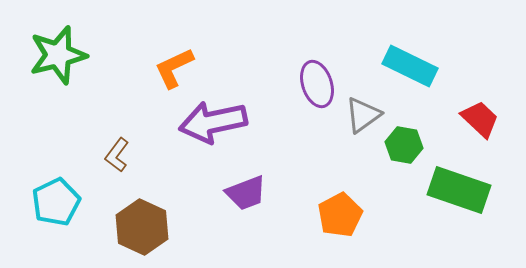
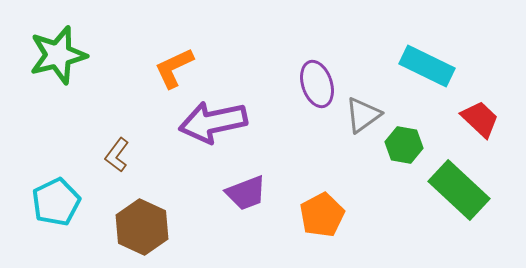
cyan rectangle: moved 17 px right
green rectangle: rotated 24 degrees clockwise
orange pentagon: moved 18 px left
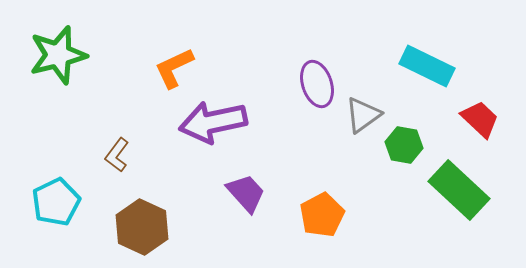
purple trapezoid: rotated 111 degrees counterclockwise
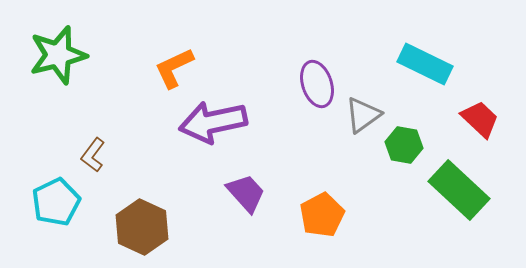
cyan rectangle: moved 2 px left, 2 px up
brown L-shape: moved 24 px left
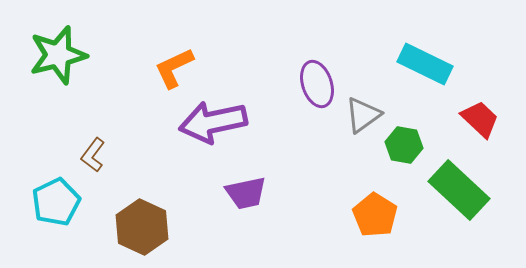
purple trapezoid: rotated 120 degrees clockwise
orange pentagon: moved 53 px right; rotated 12 degrees counterclockwise
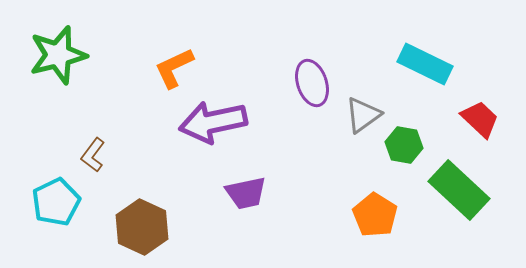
purple ellipse: moved 5 px left, 1 px up
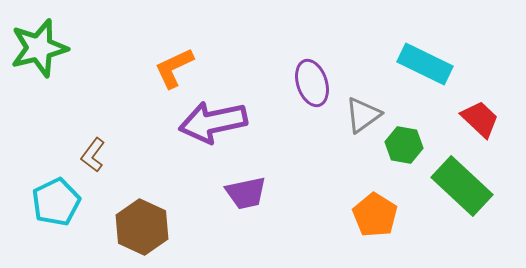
green star: moved 19 px left, 7 px up
green rectangle: moved 3 px right, 4 px up
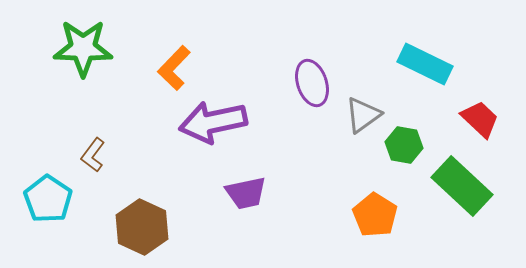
green star: moved 44 px right; rotated 16 degrees clockwise
orange L-shape: rotated 21 degrees counterclockwise
cyan pentagon: moved 8 px left, 3 px up; rotated 12 degrees counterclockwise
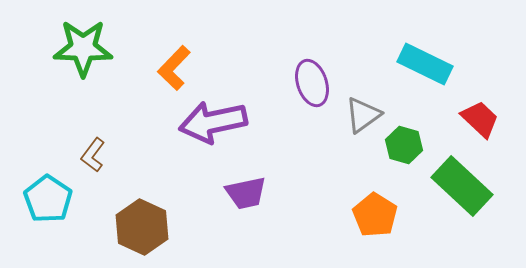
green hexagon: rotated 6 degrees clockwise
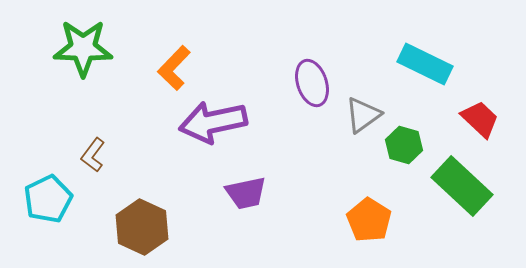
cyan pentagon: rotated 12 degrees clockwise
orange pentagon: moved 6 px left, 5 px down
